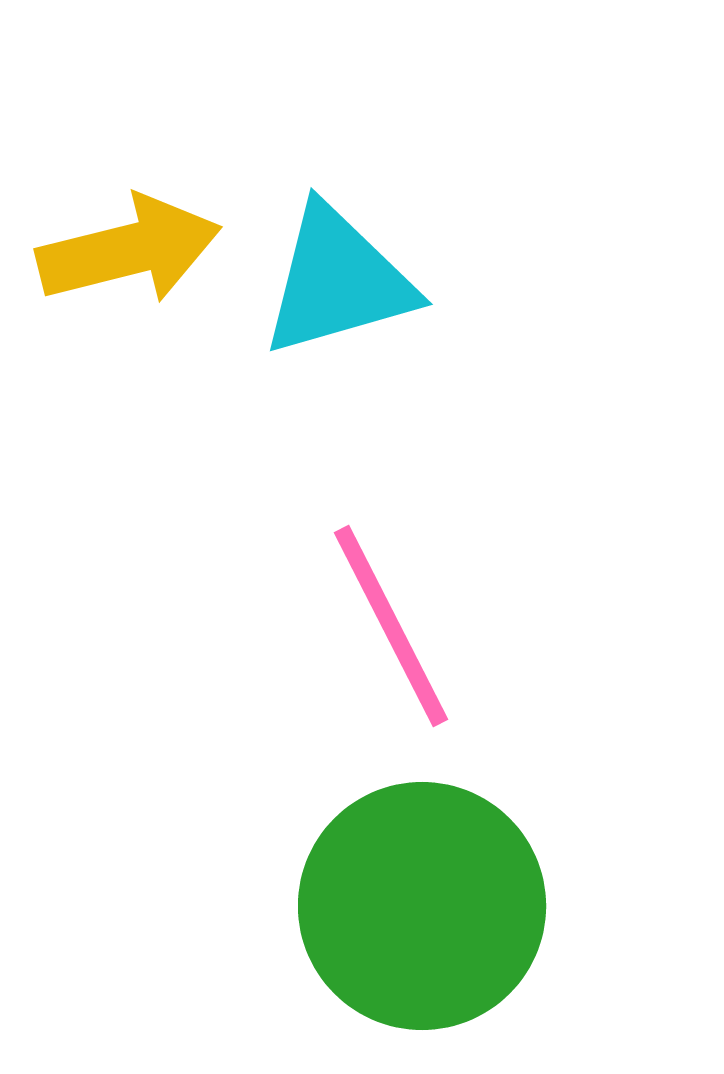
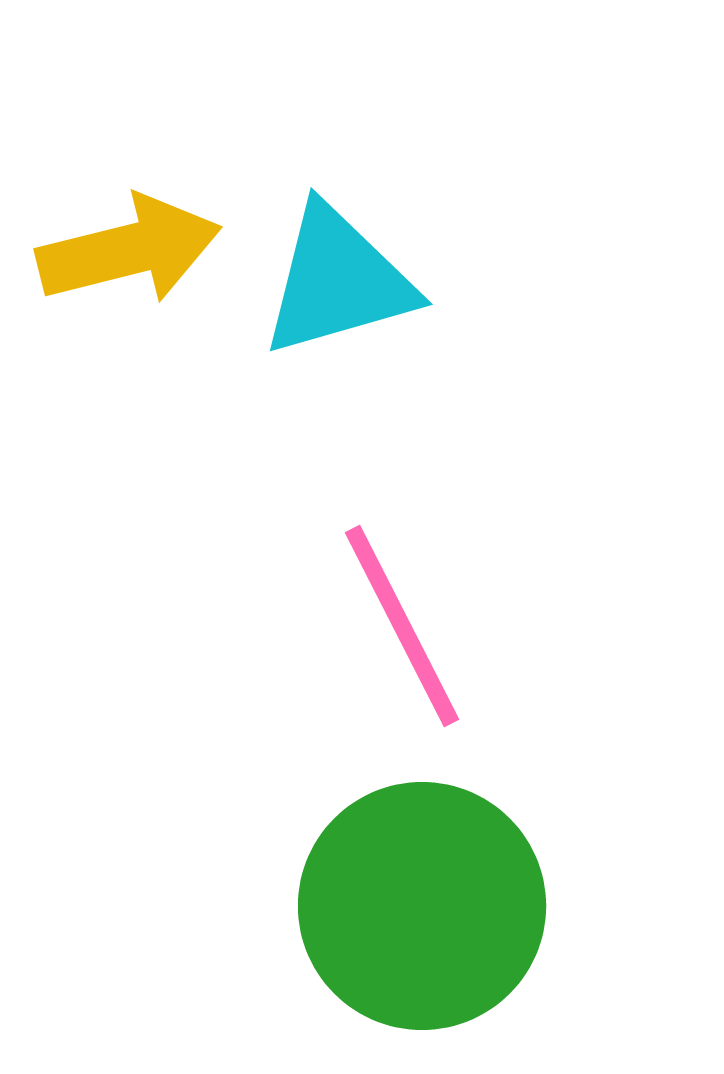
pink line: moved 11 px right
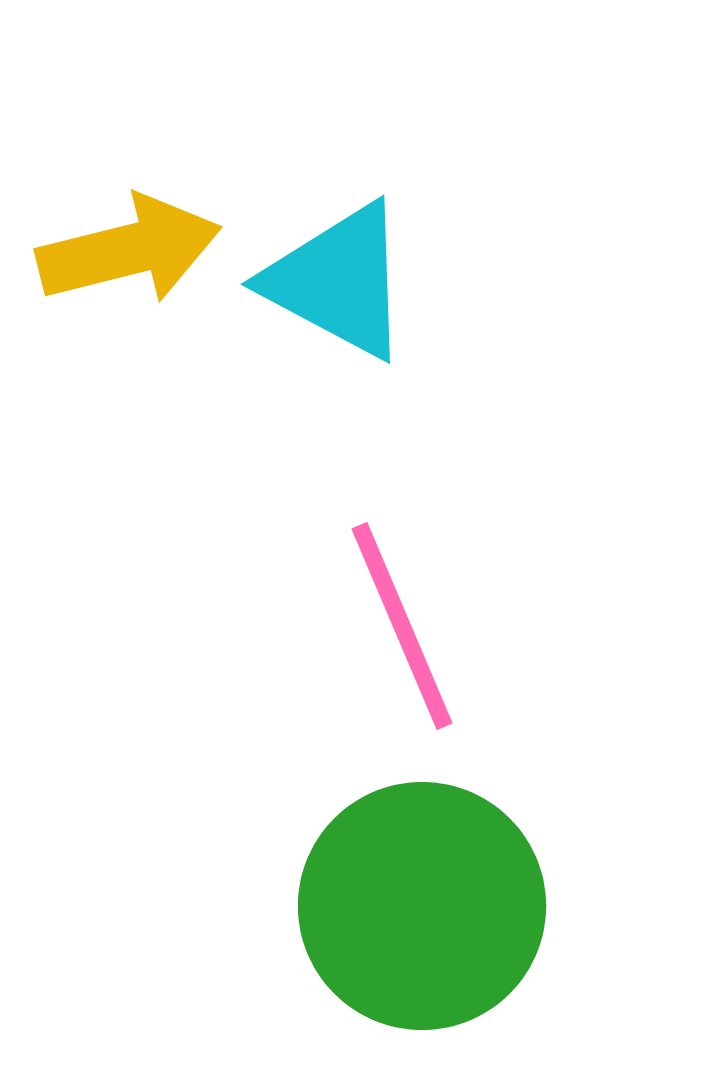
cyan triangle: rotated 44 degrees clockwise
pink line: rotated 4 degrees clockwise
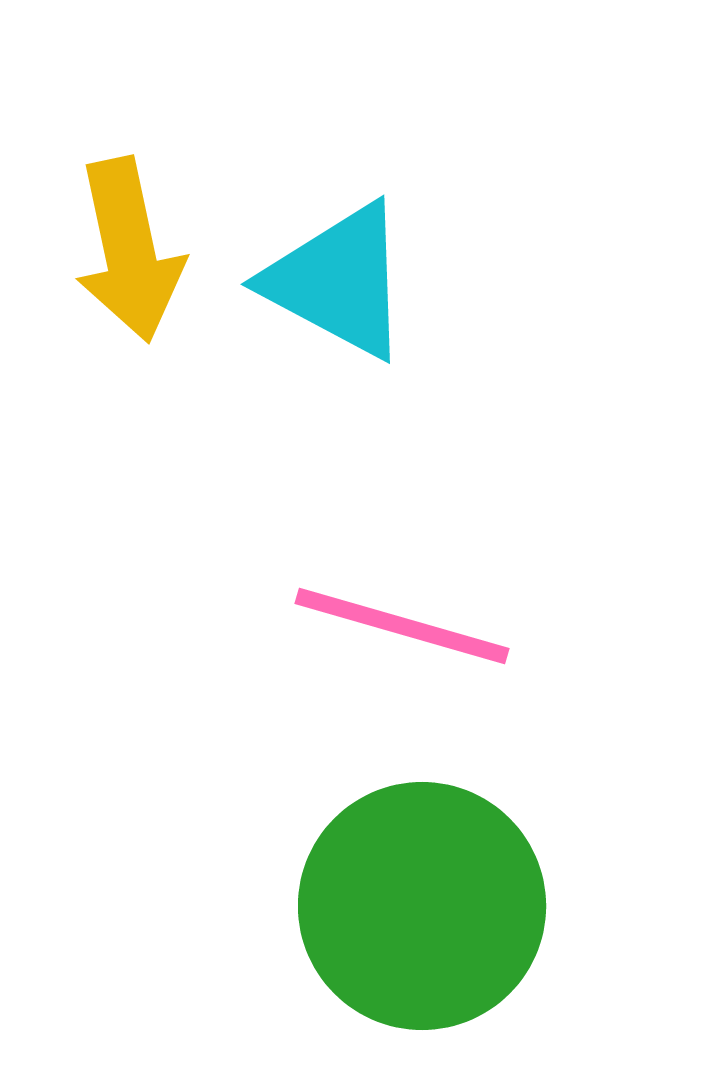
yellow arrow: rotated 92 degrees clockwise
pink line: rotated 51 degrees counterclockwise
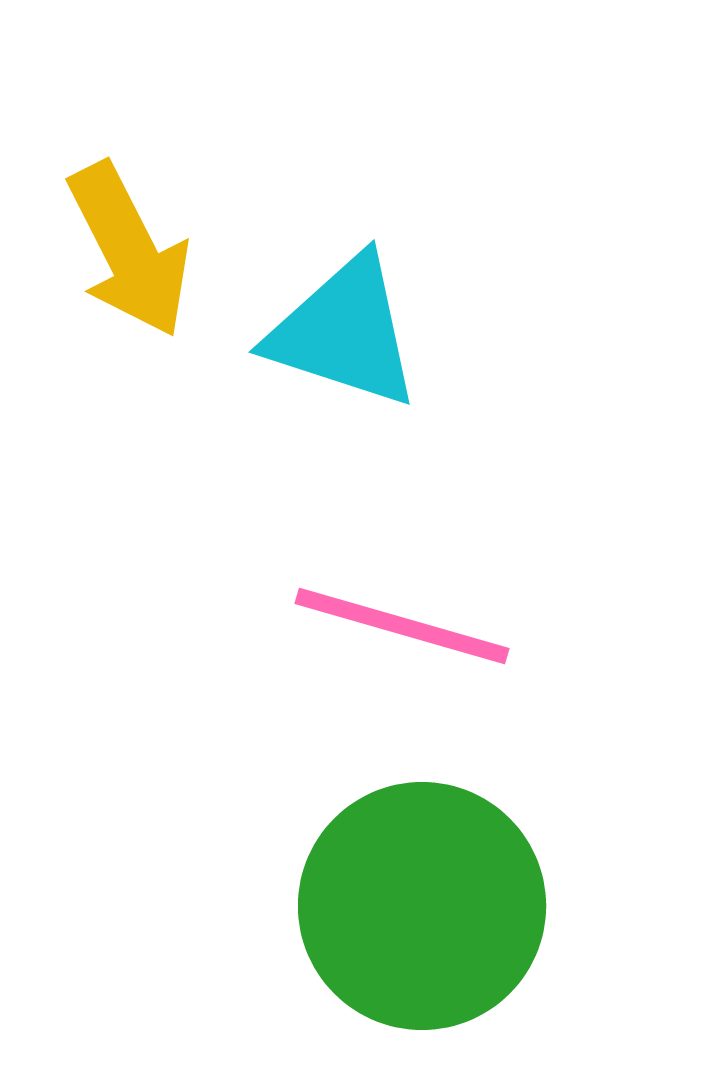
yellow arrow: rotated 15 degrees counterclockwise
cyan triangle: moved 6 px right, 51 px down; rotated 10 degrees counterclockwise
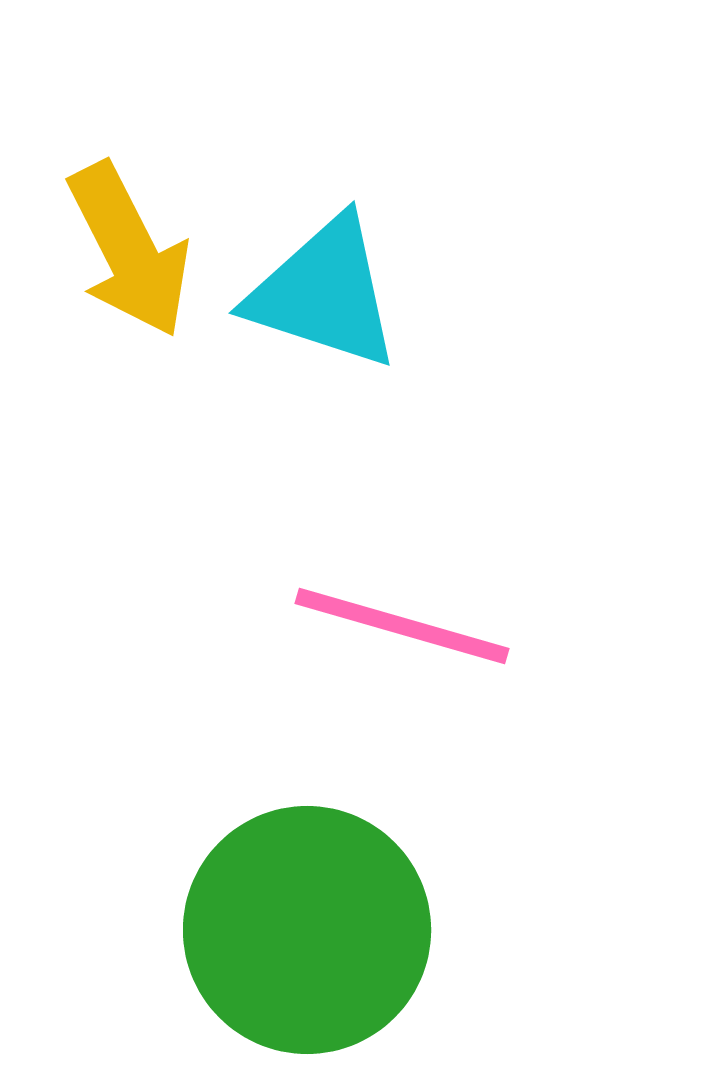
cyan triangle: moved 20 px left, 39 px up
green circle: moved 115 px left, 24 px down
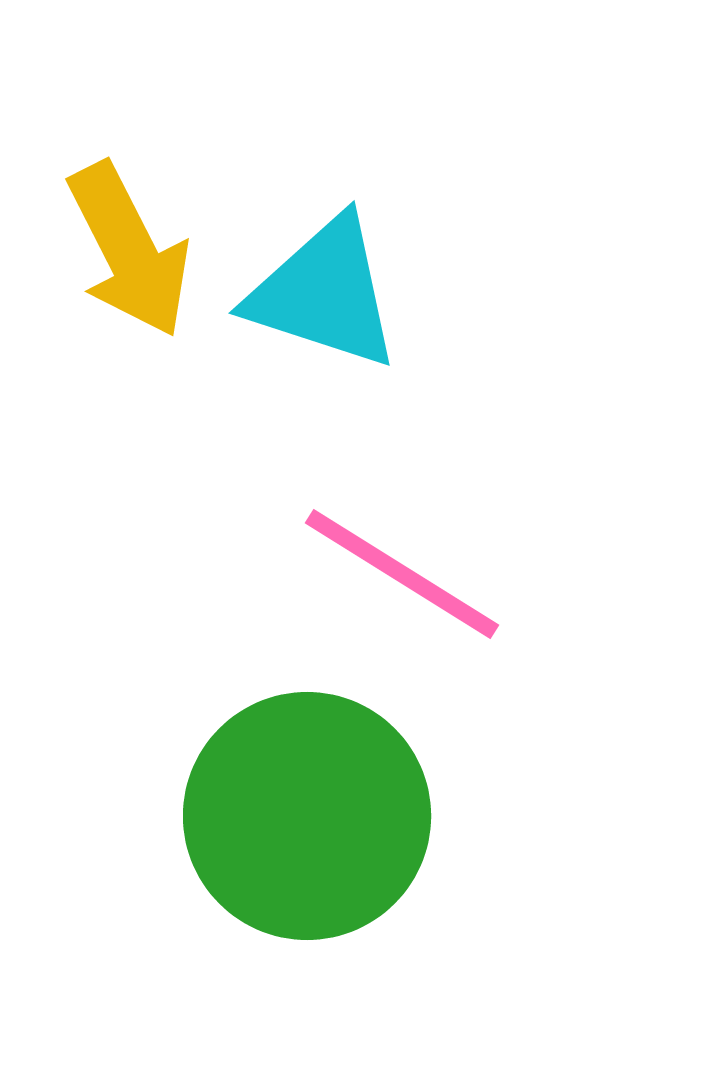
pink line: moved 52 px up; rotated 16 degrees clockwise
green circle: moved 114 px up
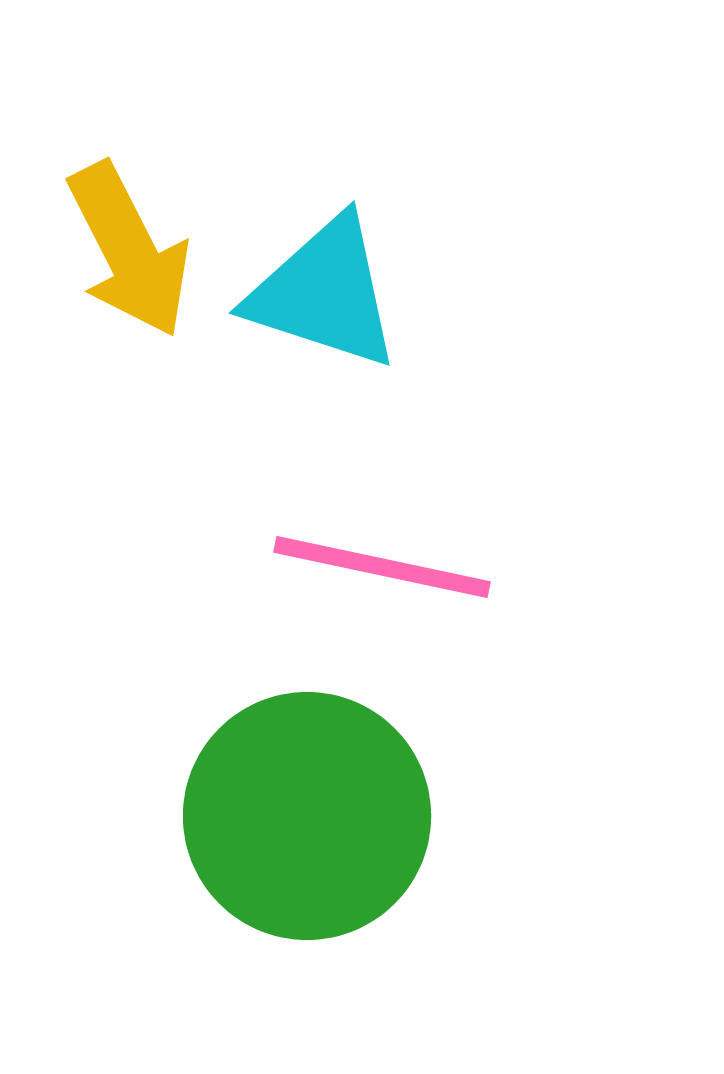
pink line: moved 20 px left, 7 px up; rotated 20 degrees counterclockwise
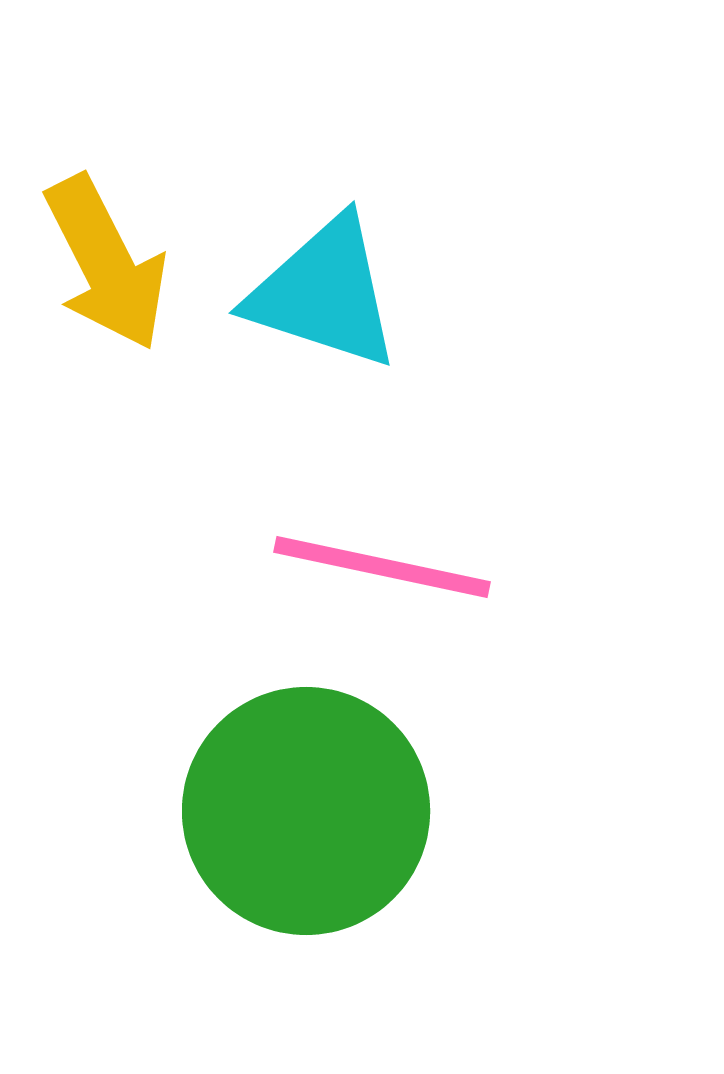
yellow arrow: moved 23 px left, 13 px down
green circle: moved 1 px left, 5 px up
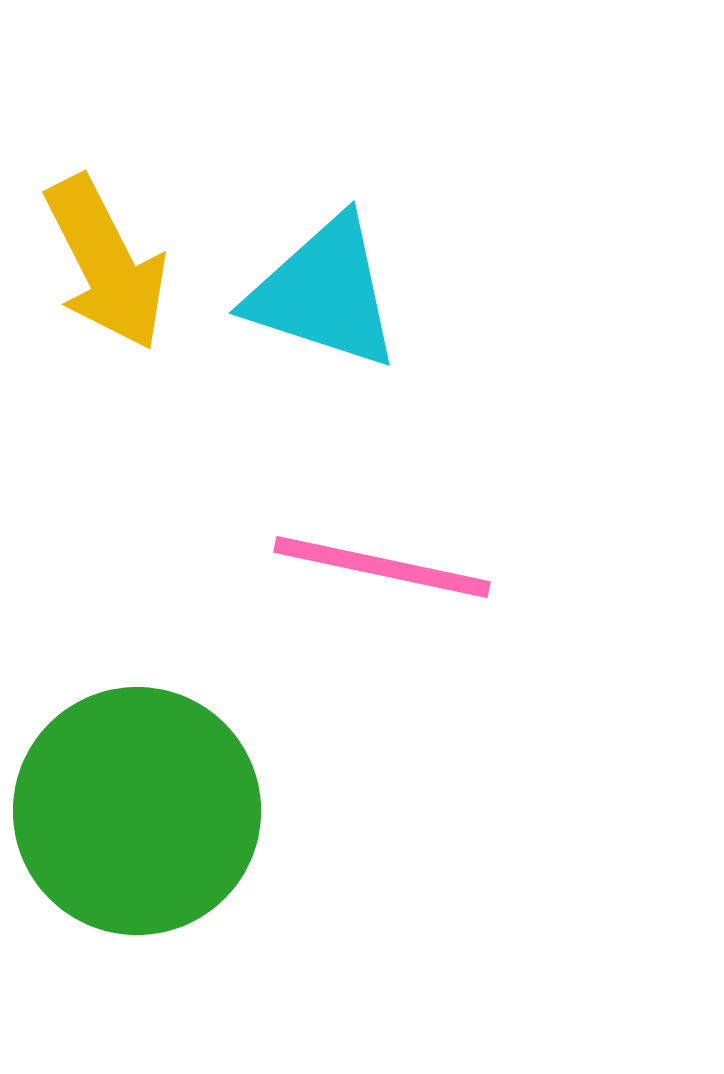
green circle: moved 169 px left
